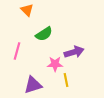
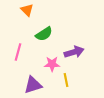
pink line: moved 1 px right, 1 px down
pink star: moved 3 px left
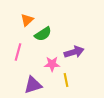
orange triangle: moved 10 px down; rotated 32 degrees clockwise
green semicircle: moved 1 px left
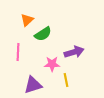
pink line: rotated 12 degrees counterclockwise
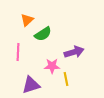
pink star: moved 2 px down
yellow line: moved 1 px up
purple triangle: moved 2 px left
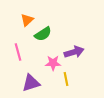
pink line: rotated 18 degrees counterclockwise
pink star: moved 1 px right, 3 px up
purple triangle: moved 2 px up
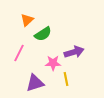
pink line: moved 1 px right, 1 px down; rotated 42 degrees clockwise
purple triangle: moved 4 px right
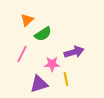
pink line: moved 3 px right, 1 px down
pink star: moved 1 px left, 1 px down
purple triangle: moved 4 px right, 1 px down
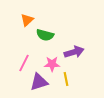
green semicircle: moved 2 px right, 1 px down; rotated 48 degrees clockwise
pink line: moved 2 px right, 9 px down
purple triangle: moved 2 px up
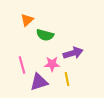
purple arrow: moved 1 px left, 1 px down
pink line: moved 2 px left, 2 px down; rotated 42 degrees counterclockwise
yellow line: moved 1 px right
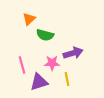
orange triangle: moved 2 px right, 1 px up
pink star: moved 1 px up
